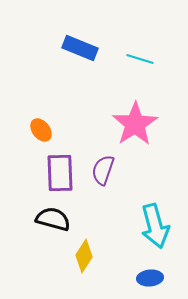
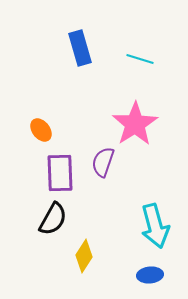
blue rectangle: rotated 52 degrees clockwise
purple semicircle: moved 8 px up
black semicircle: rotated 104 degrees clockwise
blue ellipse: moved 3 px up
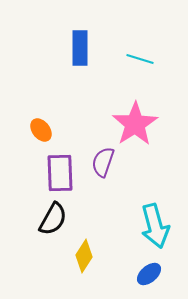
blue rectangle: rotated 16 degrees clockwise
blue ellipse: moved 1 px left, 1 px up; rotated 35 degrees counterclockwise
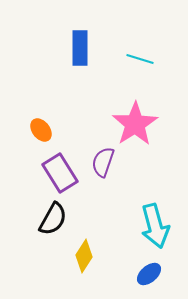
purple rectangle: rotated 30 degrees counterclockwise
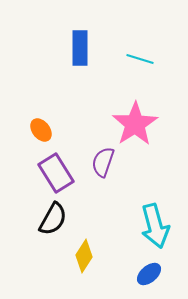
purple rectangle: moved 4 px left
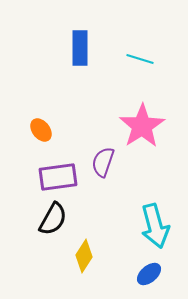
pink star: moved 7 px right, 2 px down
purple rectangle: moved 2 px right, 4 px down; rotated 66 degrees counterclockwise
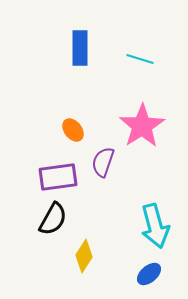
orange ellipse: moved 32 px right
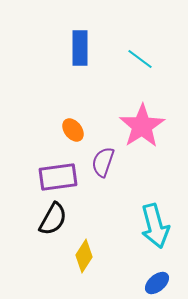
cyan line: rotated 20 degrees clockwise
blue ellipse: moved 8 px right, 9 px down
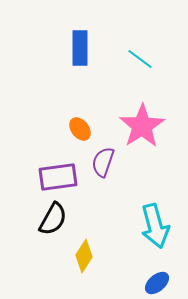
orange ellipse: moved 7 px right, 1 px up
